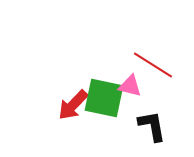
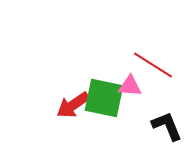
pink triangle: rotated 10 degrees counterclockwise
red arrow: rotated 12 degrees clockwise
black L-shape: moved 15 px right; rotated 12 degrees counterclockwise
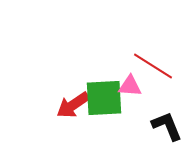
red line: moved 1 px down
green square: rotated 15 degrees counterclockwise
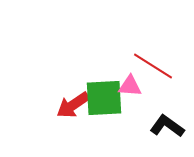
black L-shape: rotated 32 degrees counterclockwise
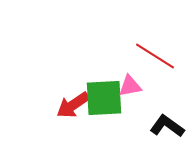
red line: moved 2 px right, 10 px up
pink triangle: rotated 15 degrees counterclockwise
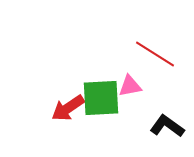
red line: moved 2 px up
green square: moved 3 px left
red arrow: moved 5 px left, 3 px down
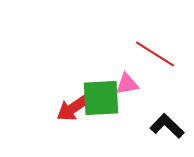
pink triangle: moved 3 px left, 2 px up
red arrow: moved 5 px right
black L-shape: rotated 8 degrees clockwise
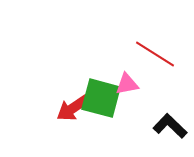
green square: rotated 18 degrees clockwise
black L-shape: moved 3 px right
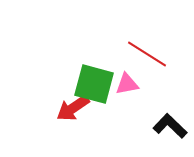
red line: moved 8 px left
green square: moved 7 px left, 14 px up
